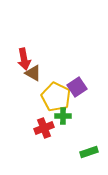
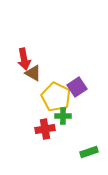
red cross: moved 1 px right, 1 px down; rotated 12 degrees clockwise
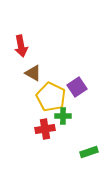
red arrow: moved 3 px left, 13 px up
yellow pentagon: moved 5 px left
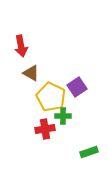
brown triangle: moved 2 px left
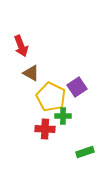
red arrow: rotated 10 degrees counterclockwise
red cross: rotated 12 degrees clockwise
green rectangle: moved 4 px left
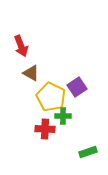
green rectangle: moved 3 px right
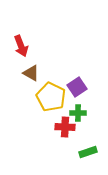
green cross: moved 15 px right, 3 px up
red cross: moved 20 px right, 2 px up
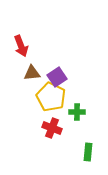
brown triangle: moved 1 px right; rotated 36 degrees counterclockwise
purple square: moved 20 px left, 10 px up
green cross: moved 1 px left, 1 px up
red cross: moved 13 px left, 1 px down; rotated 18 degrees clockwise
green rectangle: rotated 66 degrees counterclockwise
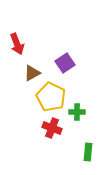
red arrow: moved 4 px left, 2 px up
brown triangle: rotated 24 degrees counterclockwise
purple square: moved 8 px right, 14 px up
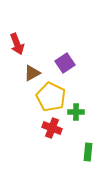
green cross: moved 1 px left
